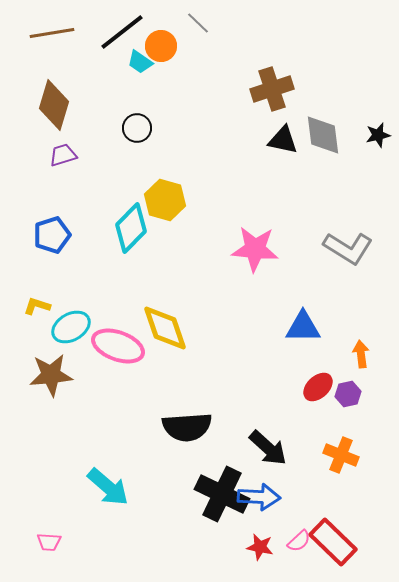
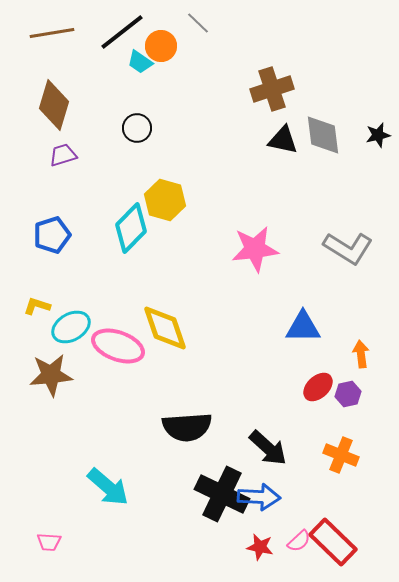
pink star: rotated 12 degrees counterclockwise
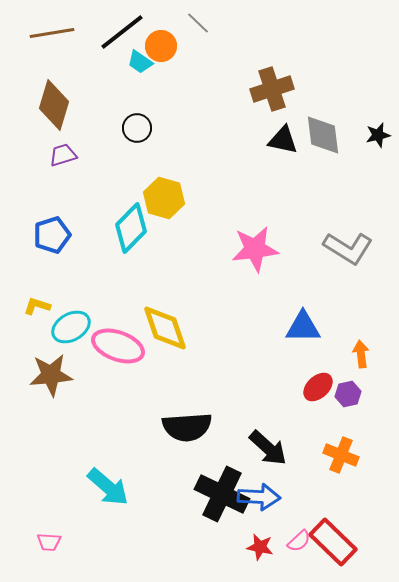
yellow hexagon: moved 1 px left, 2 px up
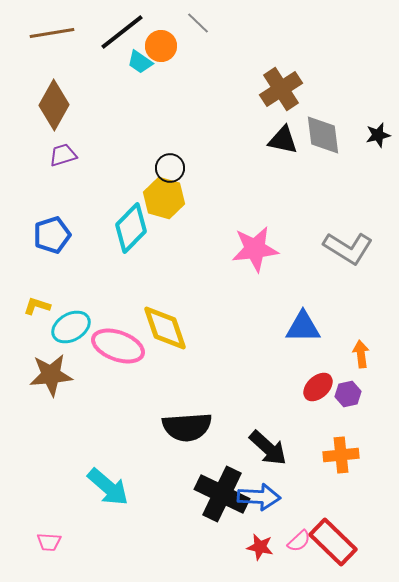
brown cross: moved 9 px right; rotated 15 degrees counterclockwise
brown diamond: rotated 12 degrees clockwise
black circle: moved 33 px right, 40 px down
orange cross: rotated 28 degrees counterclockwise
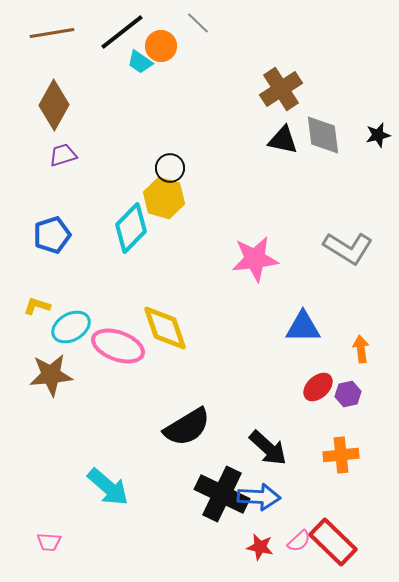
pink star: moved 10 px down
orange arrow: moved 5 px up
black semicircle: rotated 27 degrees counterclockwise
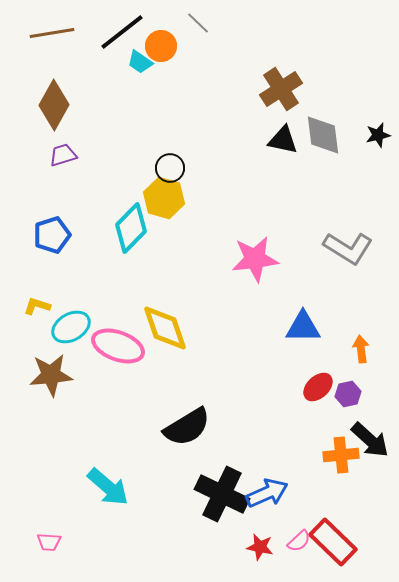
black arrow: moved 102 px right, 8 px up
blue arrow: moved 8 px right, 4 px up; rotated 27 degrees counterclockwise
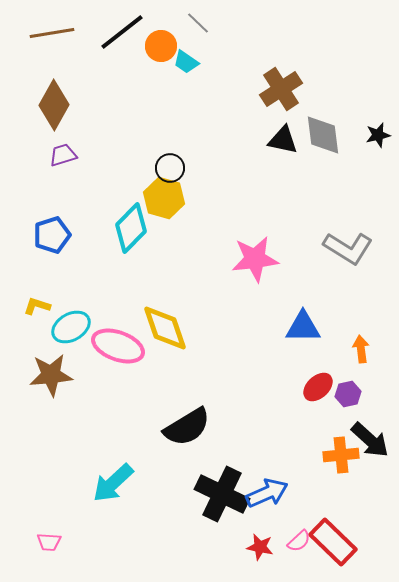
cyan trapezoid: moved 46 px right
cyan arrow: moved 5 px right, 4 px up; rotated 96 degrees clockwise
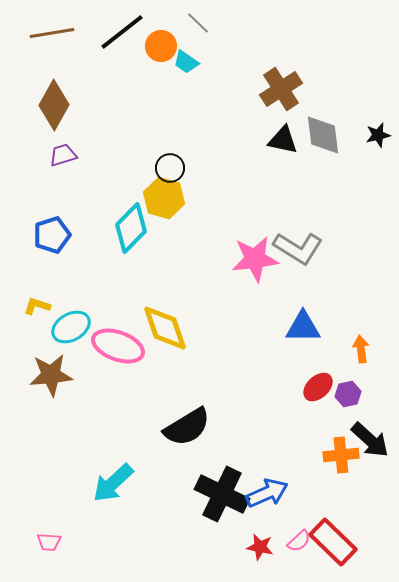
gray L-shape: moved 50 px left
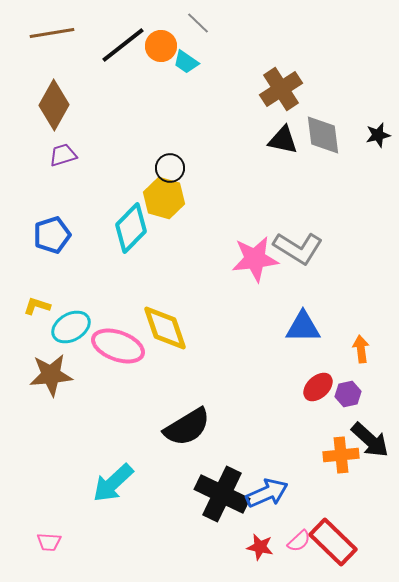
black line: moved 1 px right, 13 px down
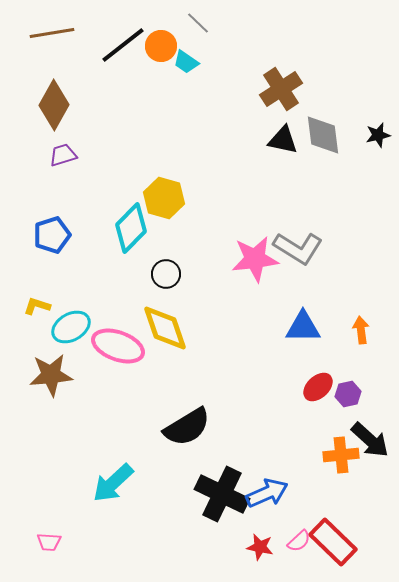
black circle: moved 4 px left, 106 px down
orange arrow: moved 19 px up
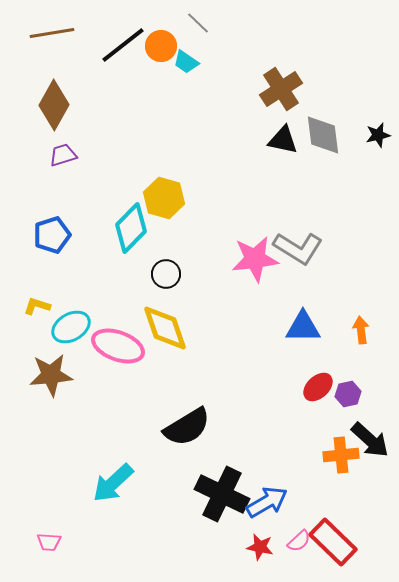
blue arrow: moved 9 px down; rotated 6 degrees counterclockwise
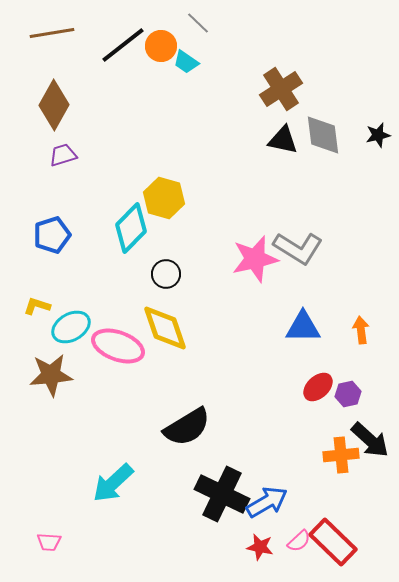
pink star: rotated 6 degrees counterclockwise
